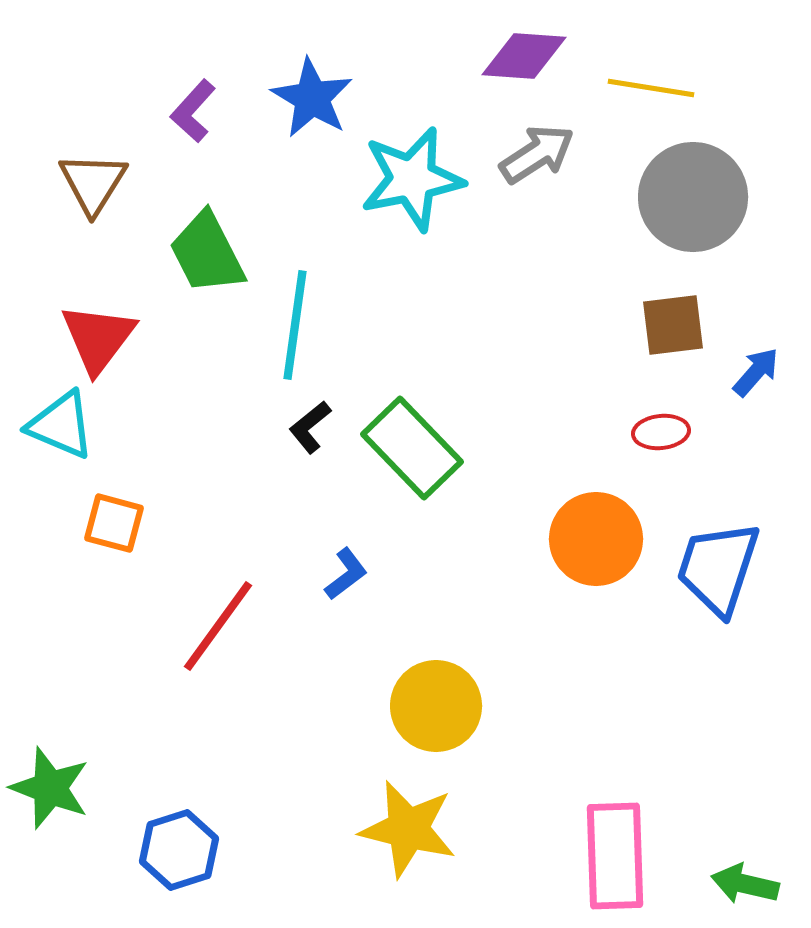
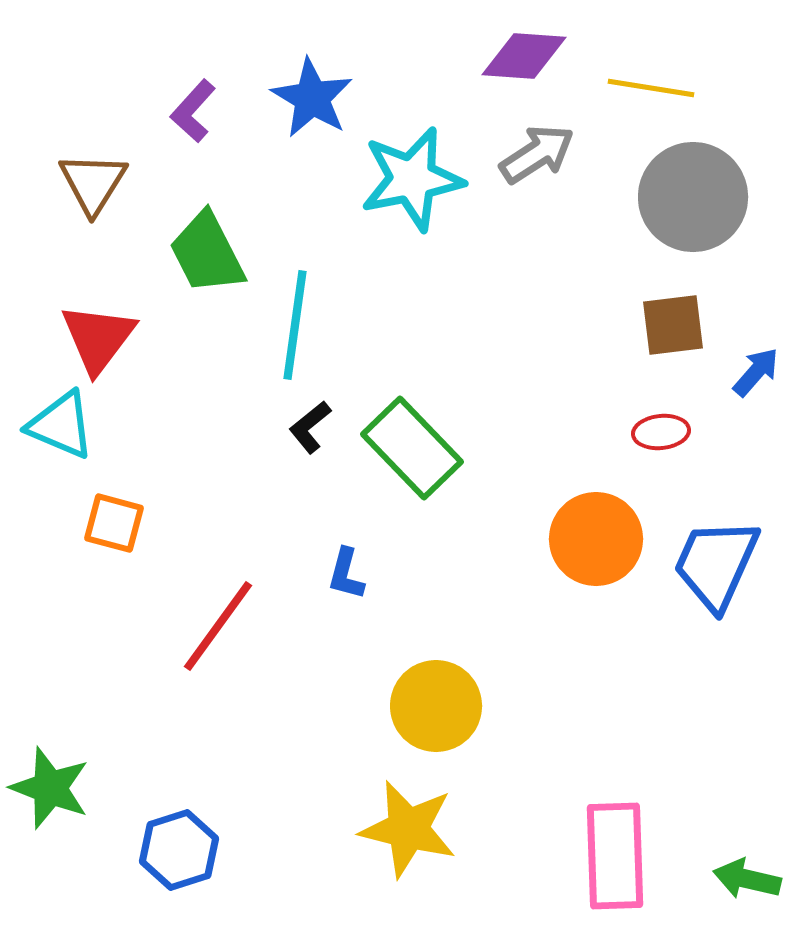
blue trapezoid: moved 2 px left, 4 px up; rotated 6 degrees clockwise
blue L-shape: rotated 142 degrees clockwise
green arrow: moved 2 px right, 5 px up
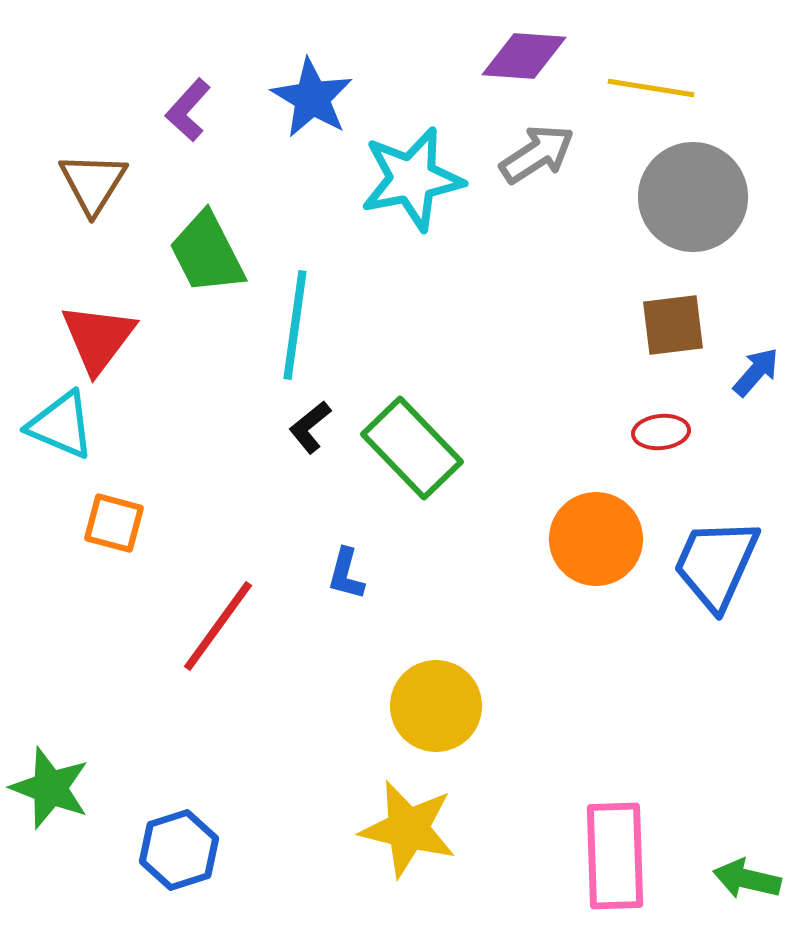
purple L-shape: moved 5 px left, 1 px up
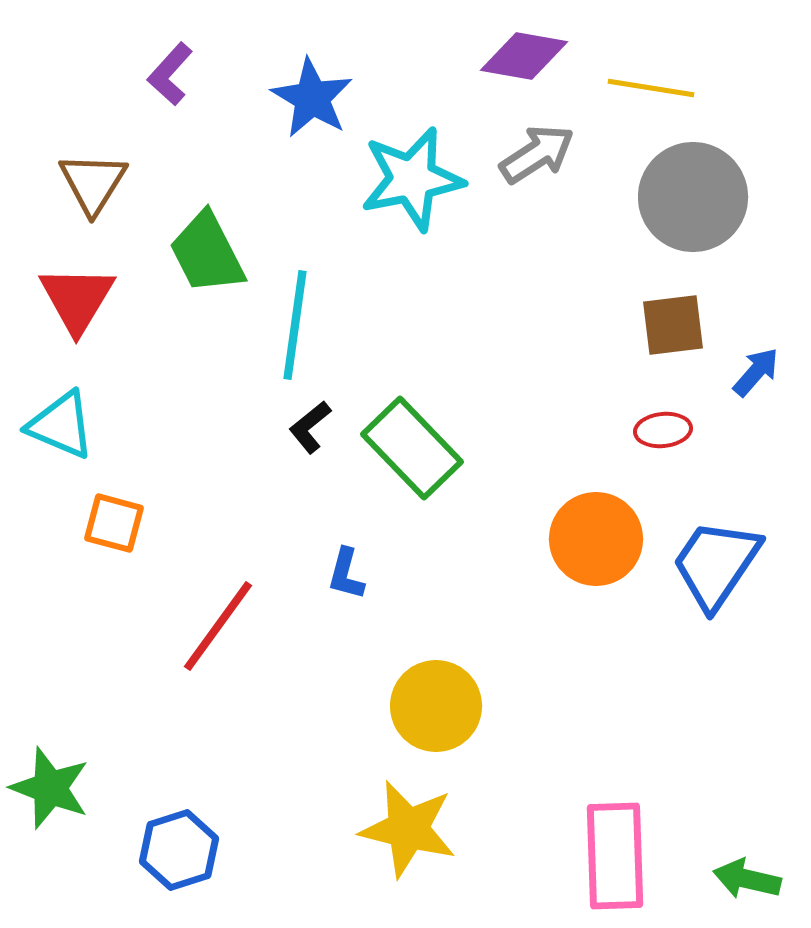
purple diamond: rotated 6 degrees clockwise
purple L-shape: moved 18 px left, 36 px up
red triangle: moved 21 px left, 39 px up; rotated 6 degrees counterclockwise
red ellipse: moved 2 px right, 2 px up
blue trapezoid: rotated 10 degrees clockwise
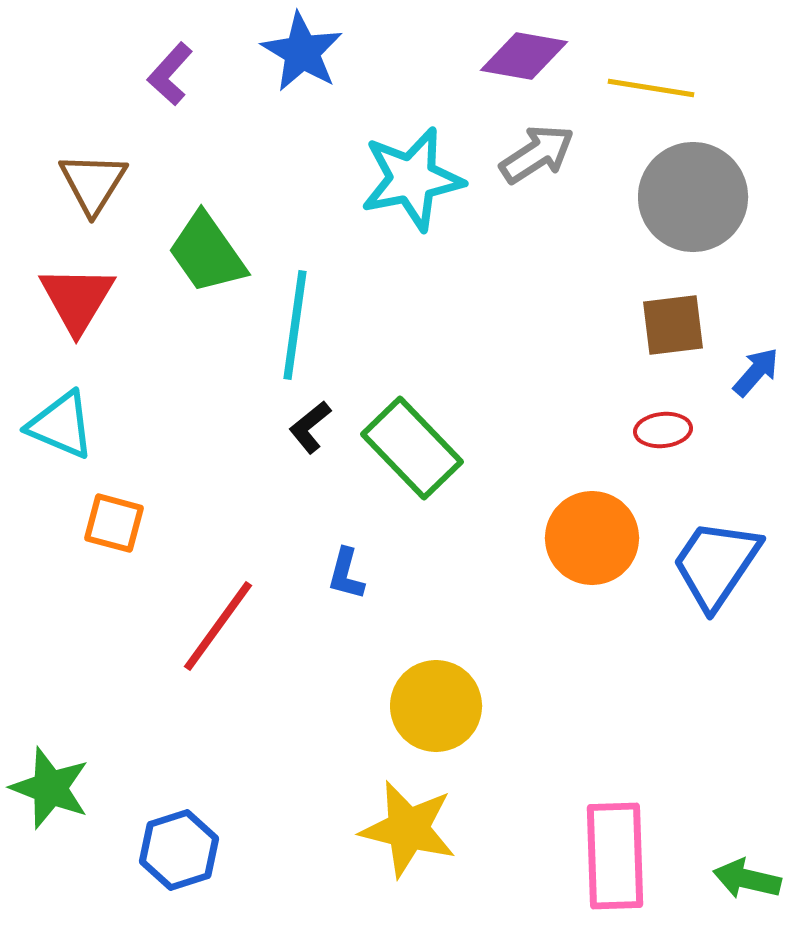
blue star: moved 10 px left, 46 px up
green trapezoid: rotated 8 degrees counterclockwise
orange circle: moved 4 px left, 1 px up
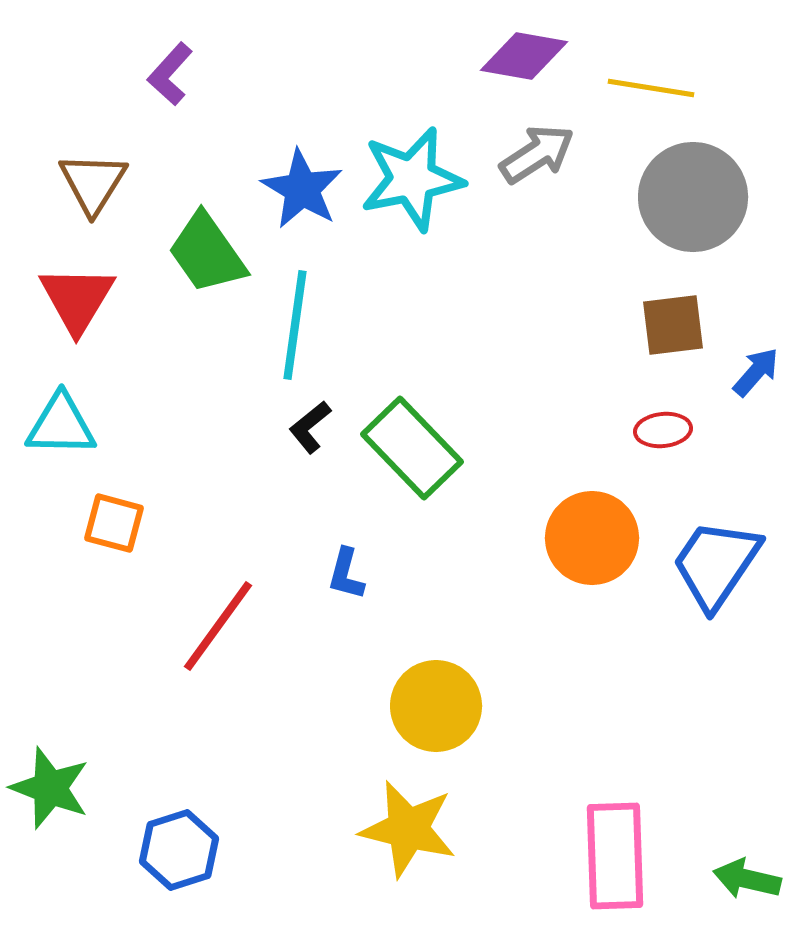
blue star: moved 137 px down
cyan triangle: rotated 22 degrees counterclockwise
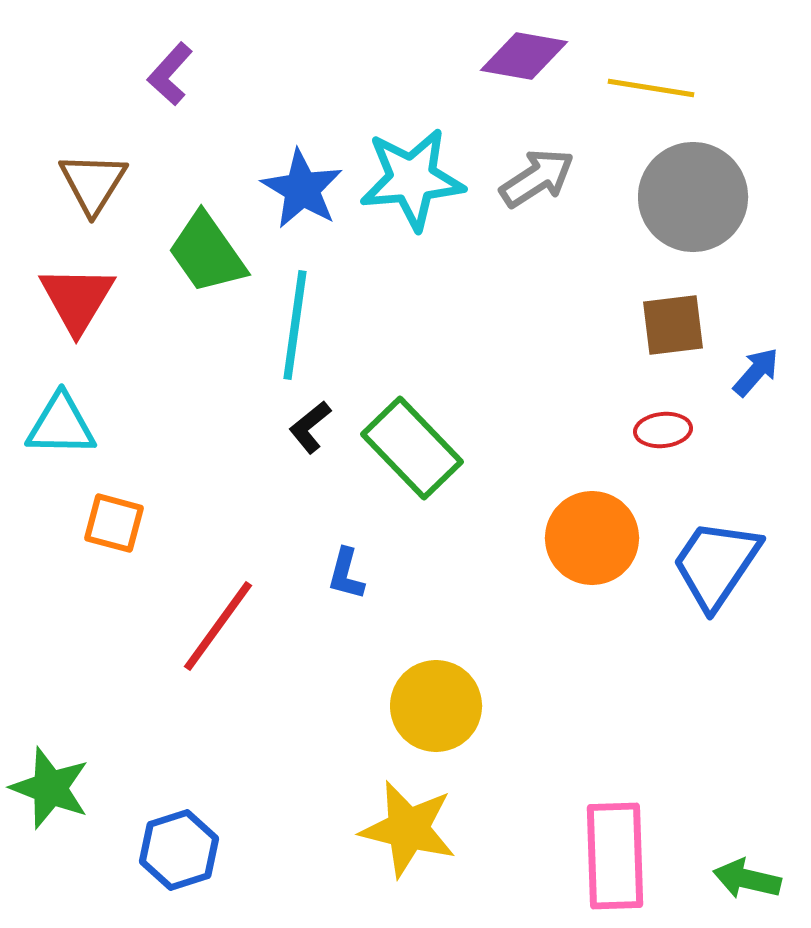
gray arrow: moved 24 px down
cyan star: rotated 6 degrees clockwise
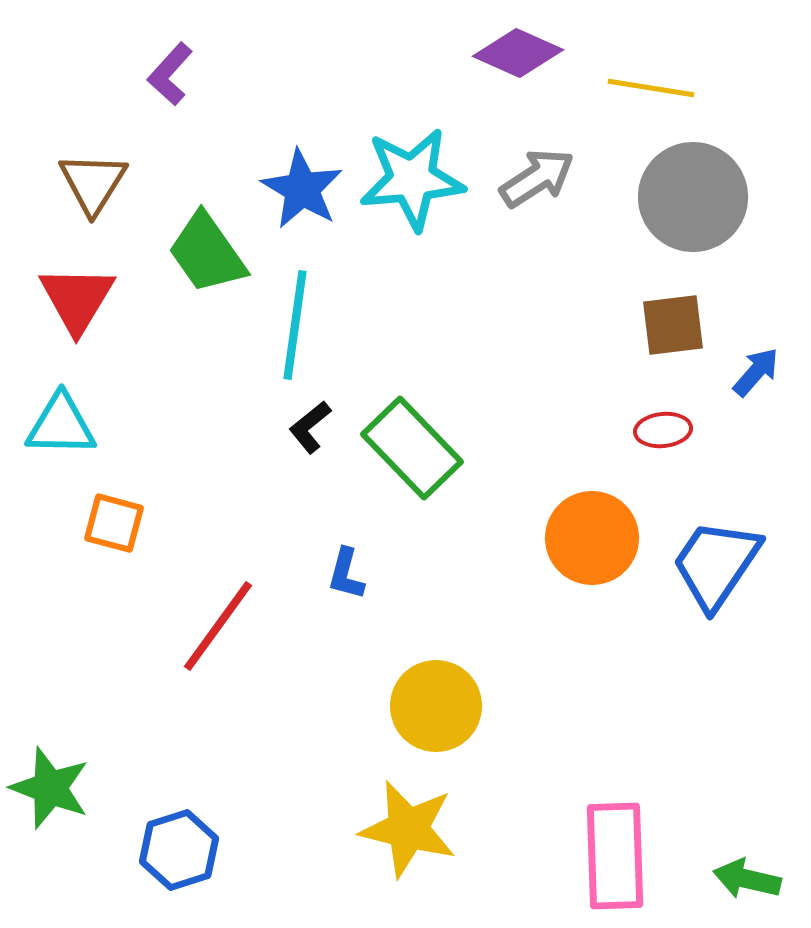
purple diamond: moved 6 px left, 3 px up; rotated 14 degrees clockwise
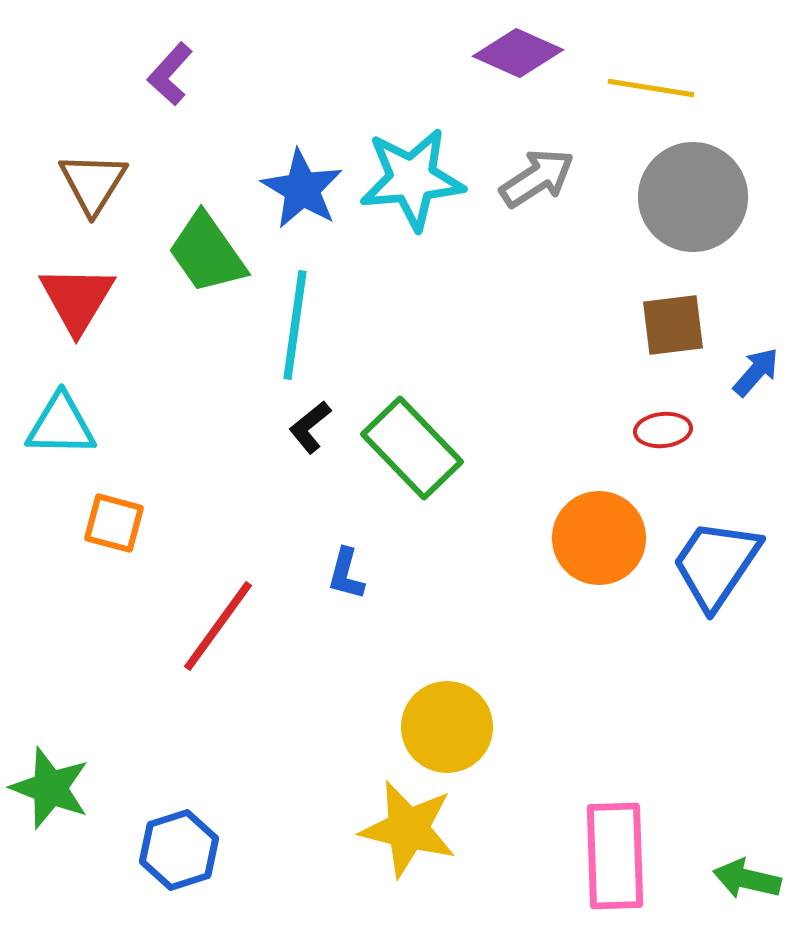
orange circle: moved 7 px right
yellow circle: moved 11 px right, 21 px down
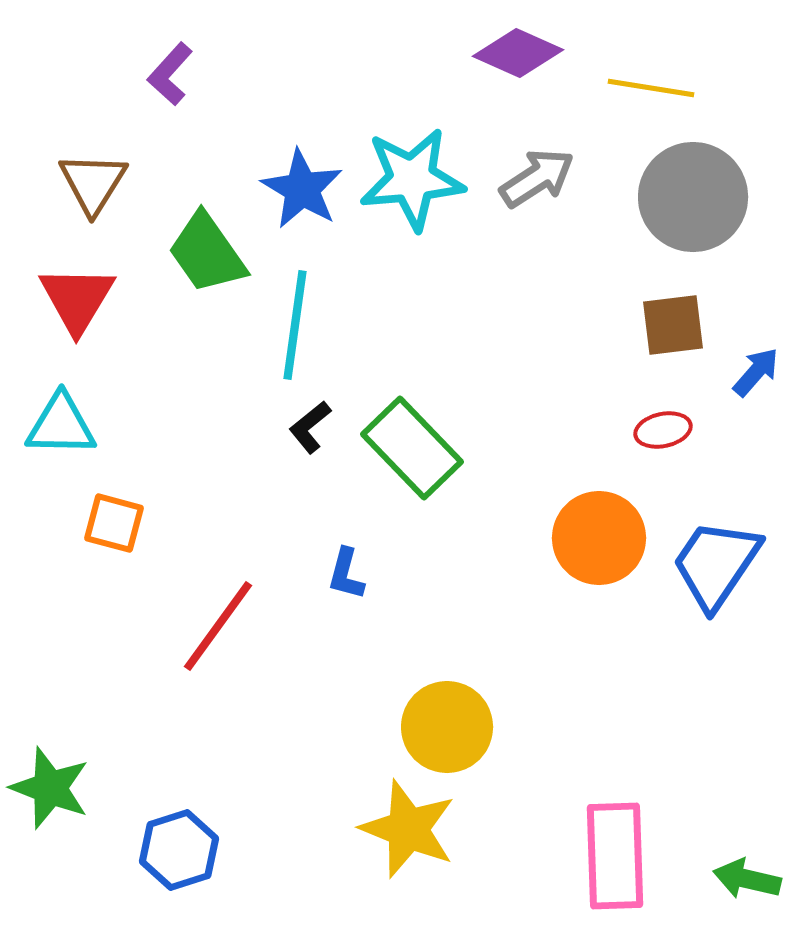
red ellipse: rotated 6 degrees counterclockwise
yellow star: rotated 8 degrees clockwise
